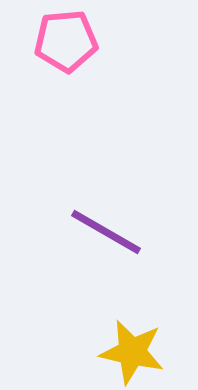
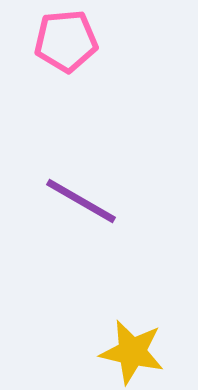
purple line: moved 25 px left, 31 px up
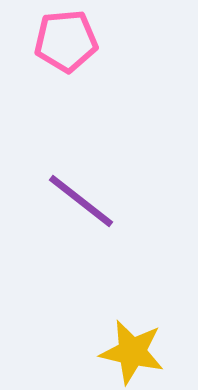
purple line: rotated 8 degrees clockwise
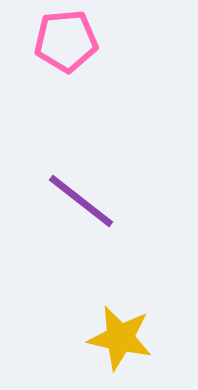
yellow star: moved 12 px left, 14 px up
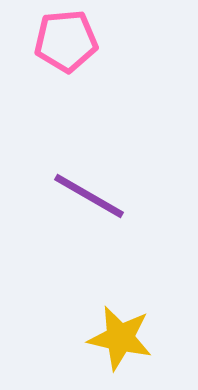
purple line: moved 8 px right, 5 px up; rotated 8 degrees counterclockwise
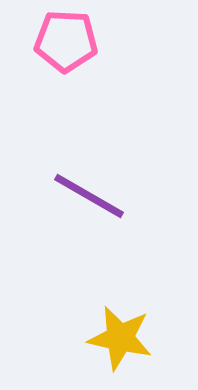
pink pentagon: rotated 8 degrees clockwise
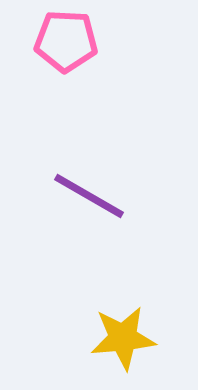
yellow star: moved 3 px right; rotated 18 degrees counterclockwise
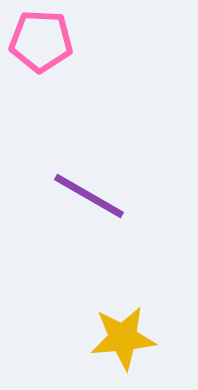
pink pentagon: moved 25 px left
